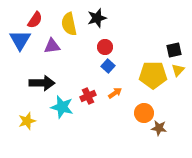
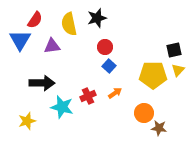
blue square: moved 1 px right
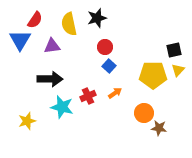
black arrow: moved 8 px right, 4 px up
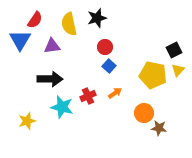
black square: rotated 14 degrees counterclockwise
yellow pentagon: rotated 12 degrees clockwise
